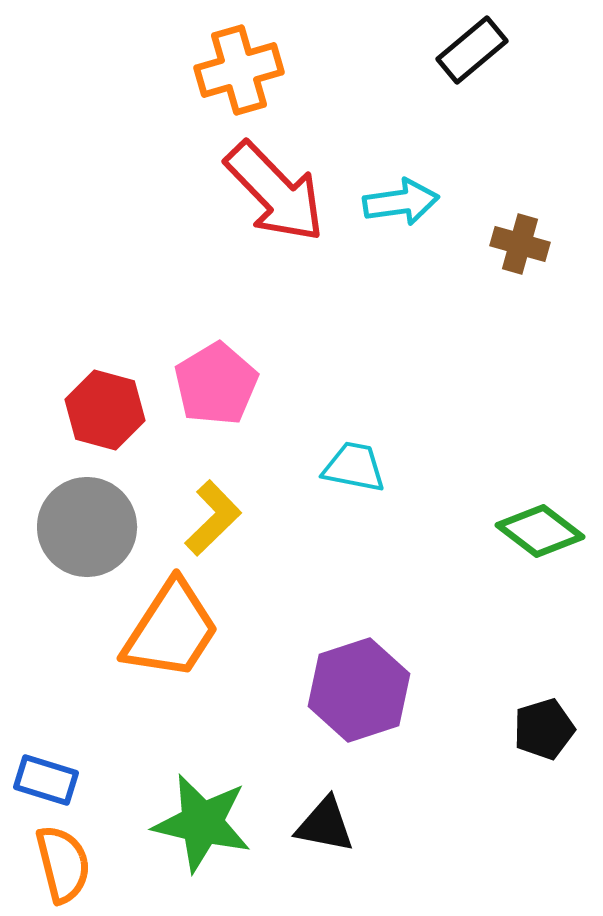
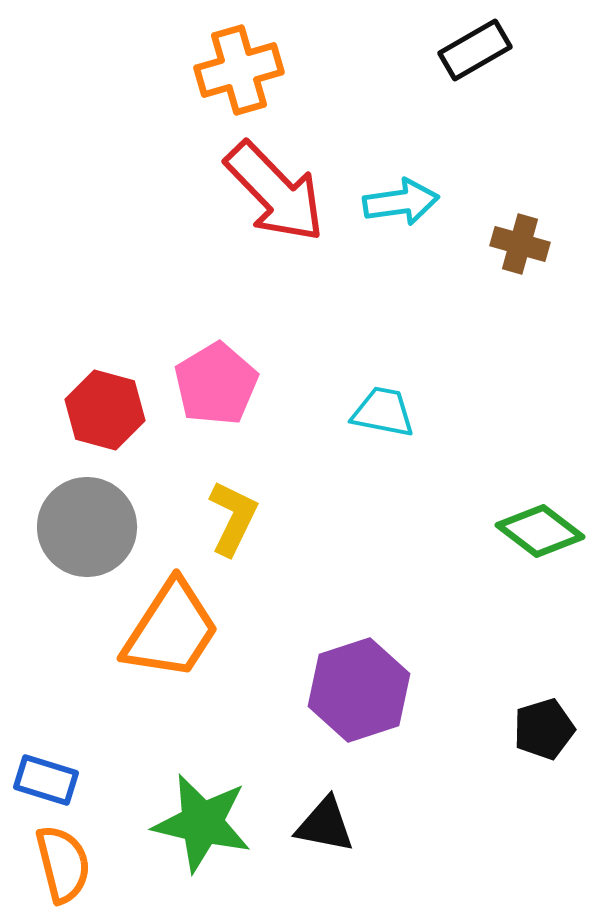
black rectangle: moved 3 px right; rotated 10 degrees clockwise
cyan trapezoid: moved 29 px right, 55 px up
yellow L-shape: moved 20 px right; rotated 20 degrees counterclockwise
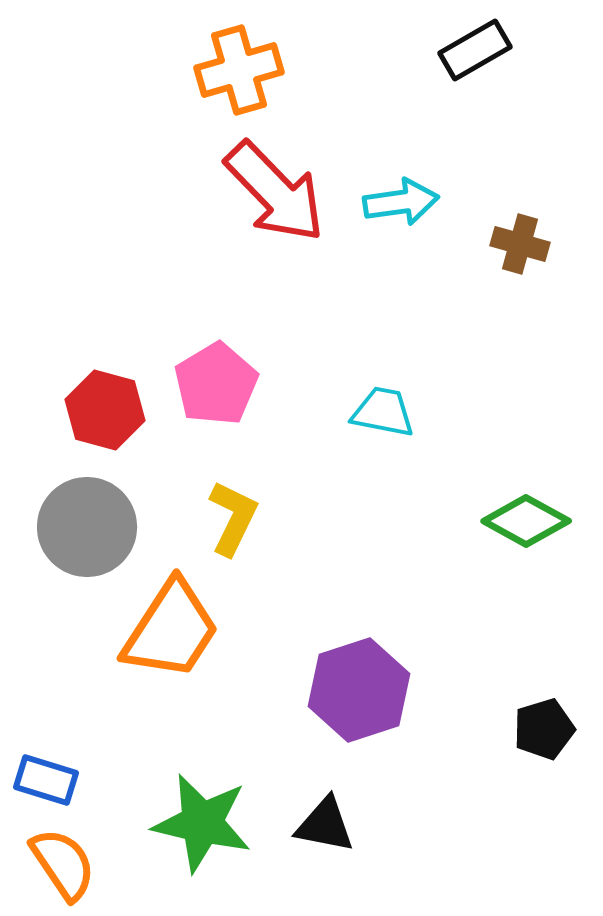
green diamond: moved 14 px left, 10 px up; rotated 8 degrees counterclockwise
orange semicircle: rotated 20 degrees counterclockwise
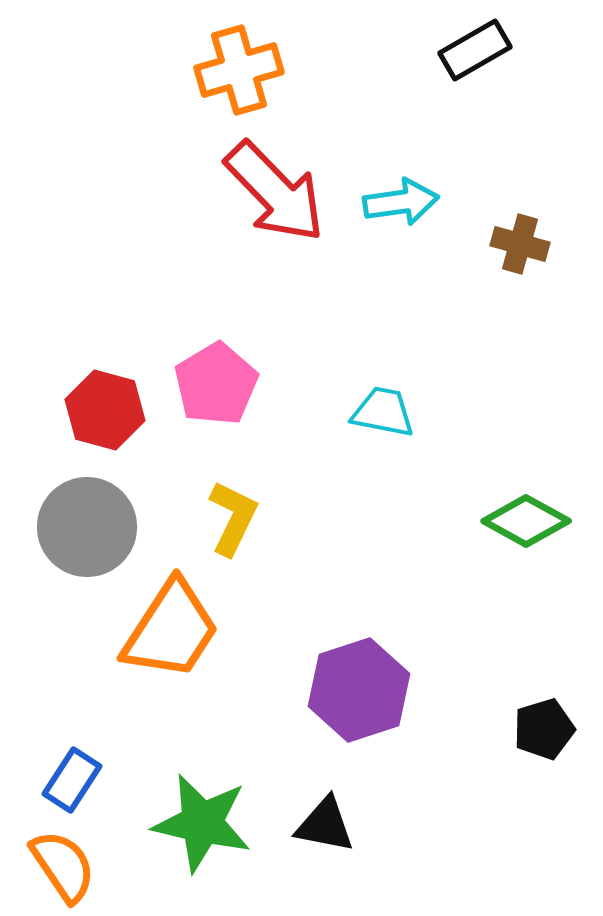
blue rectangle: moved 26 px right; rotated 74 degrees counterclockwise
orange semicircle: moved 2 px down
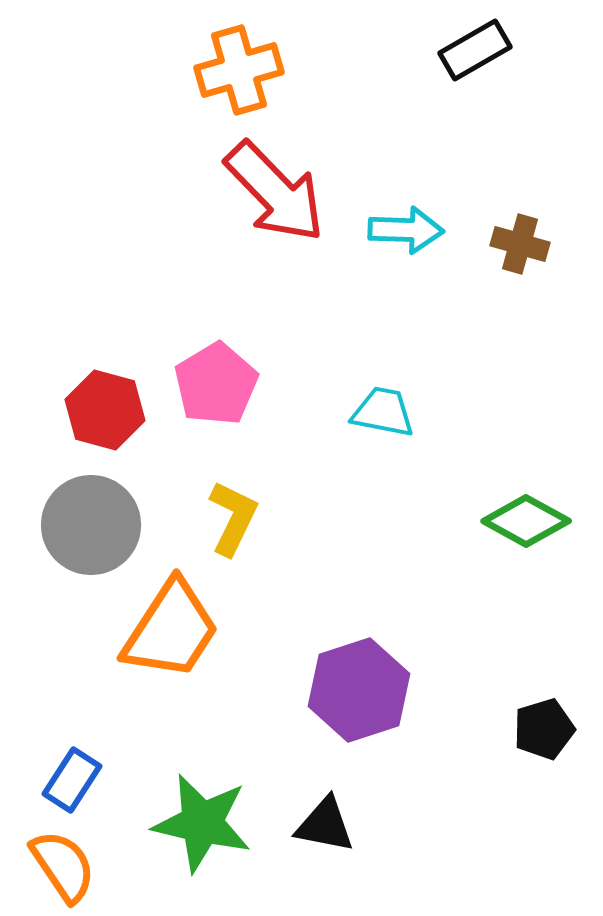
cyan arrow: moved 5 px right, 28 px down; rotated 10 degrees clockwise
gray circle: moved 4 px right, 2 px up
